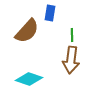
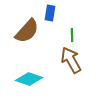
brown arrow: rotated 144 degrees clockwise
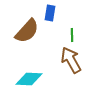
cyan diamond: rotated 16 degrees counterclockwise
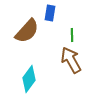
cyan diamond: rotated 56 degrees counterclockwise
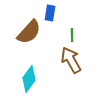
brown semicircle: moved 2 px right, 1 px down
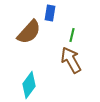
green line: rotated 16 degrees clockwise
cyan diamond: moved 6 px down
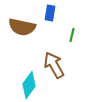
brown semicircle: moved 7 px left, 5 px up; rotated 60 degrees clockwise
brown arrow: moved 17 px left, 5 px down
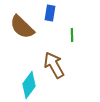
brown semicircle: rotated 32 degrees clockwise
green line: rotated 16 degrees counterclockwise
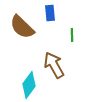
blue rectangle: rotated 14 degrees counterclockwise
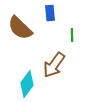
brown semicircle: moved 2 px left, 1 px down
brown arrow: rotated 116 degrees counterclockwise
cyan diamond: moved 2 px left, 1 px up
